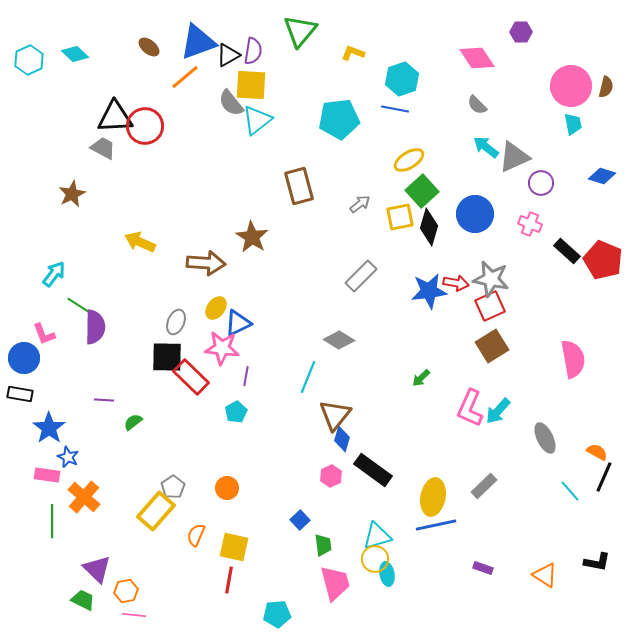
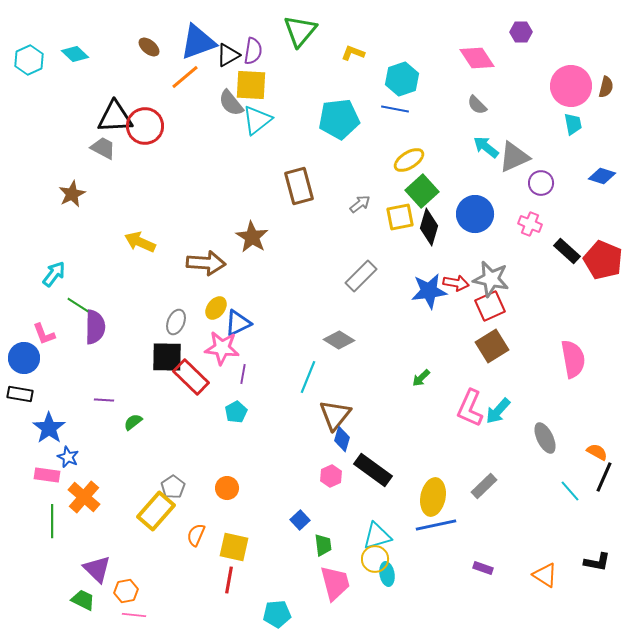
purple line at (246, 376): moved 3 px left, 2 px up
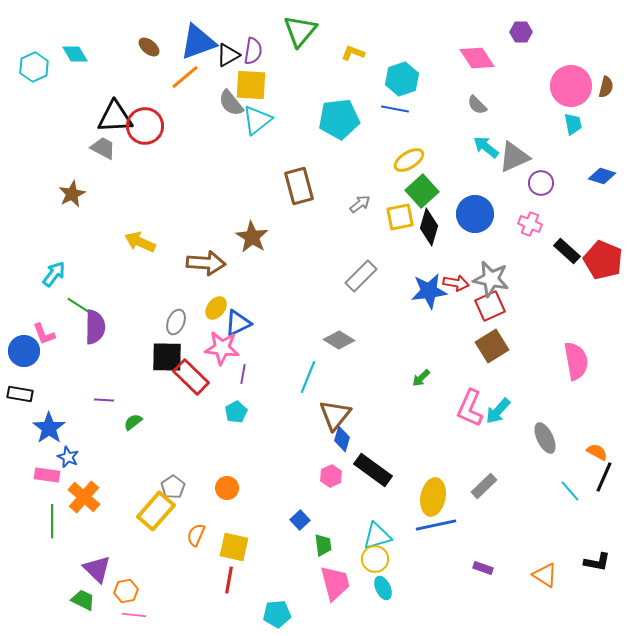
cyan diamond at (75, 54): rotated 16 degrees clockwise
cyan hexagon at (29, 60): moved 5 px right, 7 px down
blue circle at (24, 358): moved 7 px up
pink semicircle at (573, 359): moved 3 px right, 2 px down
cyan ellipse at (387, 574): moved 4 px left, 14 px down; rotated 15 degrees counterclockwise
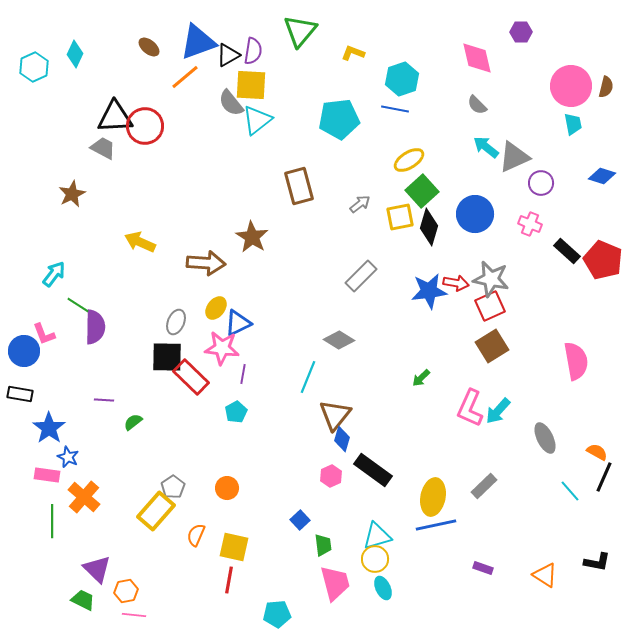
cyan diamond at (75, 54): rotated 56 degrees clockwise
pink diamond at (477, 58): rotated 21 degrees clockwise
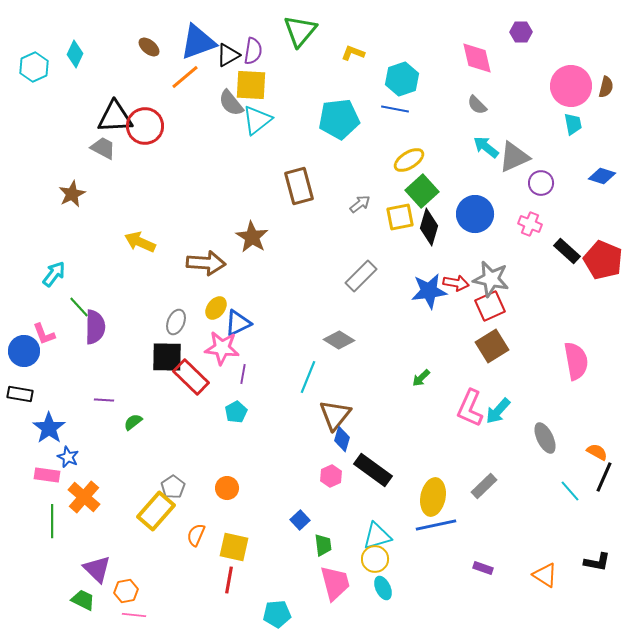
green line at (78, 305): moved 1 px right, 2 px down; rotated 15 degrees clockwise
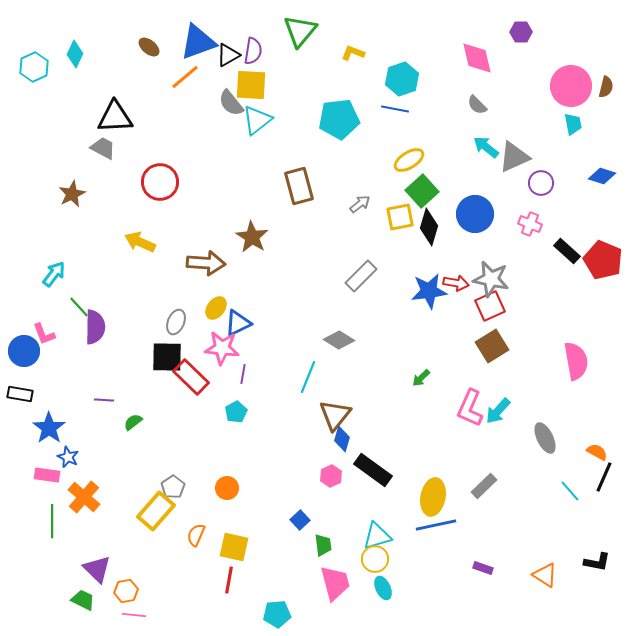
red circle at (145, 126): moved 15 px right, 56 px down
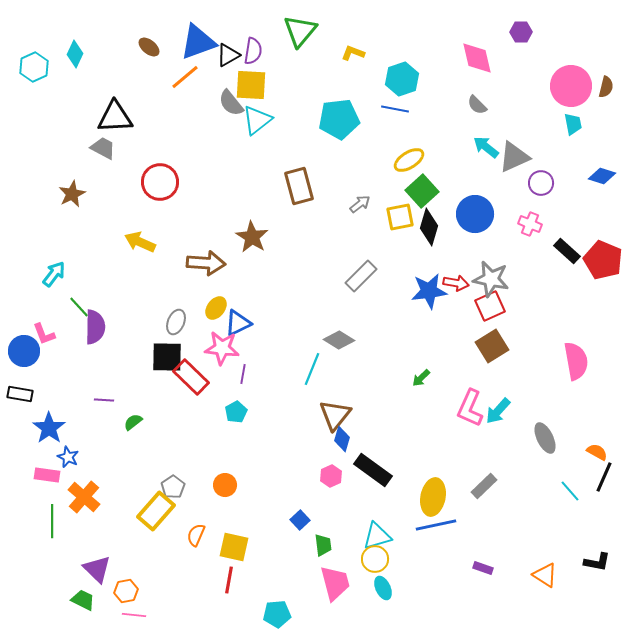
cyan line at (308, 377): moved 4 px right, 8 px up
orange circle at (227, 488): moved 2 px left, 3 px up
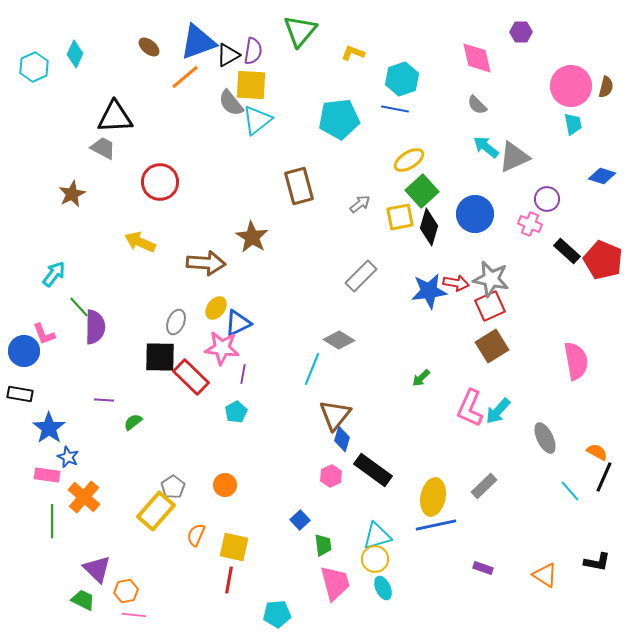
purple circle at (541, 183): moved 6 px right, 16 px down
black square at (167, 357): moved 7 px left
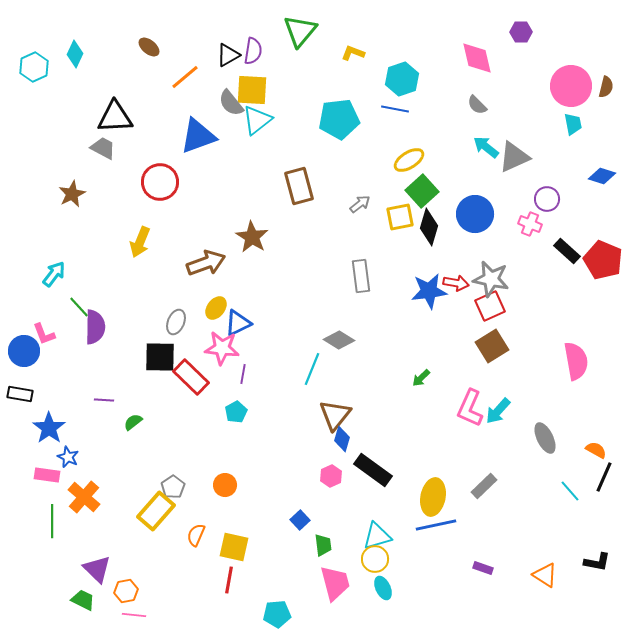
blue triangle at (198, 42): moved 94 px down
yellow square at (251, 85): moved 1 px right, 5 px down
yellow arrow at (140, 242): rotated 92 degrees counterclockwise
brown arrow at (206, 263): rotated 24 degrees counterclockwise
gray rectangle at (361, 276): rotated 52 degrees counterclockwise
orange semicircle at (597, 452): moved 1 px left, 2 px up
